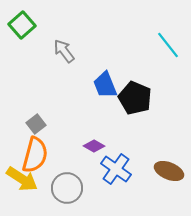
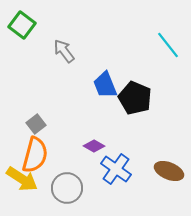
green square: rotated 12 degrees counterclockwise
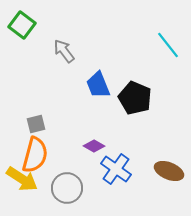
blue trapezoid: moved 7 px left
gray square: rotated 24 degrees clockwise
